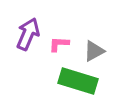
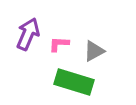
green rectangle: moved 4 px left, 1 px down
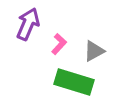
purple arrow: moved 10 px up
pink L-shape: rotated 130 degrees clockwise
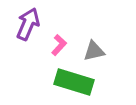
pink L-shape: moved 1 px down
gray triangle: rotated 15 degrees clockwise
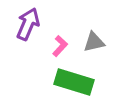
pink L-shape: moved 1 px right, 1 px down
gray triangle: moved 9 px up
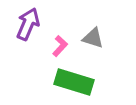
gray triangle: moved 1 px left, 4 px up; rotated 30 degrees clockwise
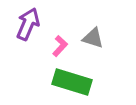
green rectangle: moved 2 px left
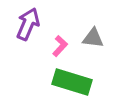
gray triangle: rotated 10 degrees counterclockwise
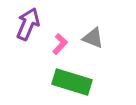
gray triangle: rotated 15 degrees clockwise
pink L-shape: moved 2 px up
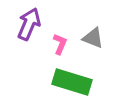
purple arrow: moved 1 px right
pink L-shape: rotated 20 degrees counterclockwise
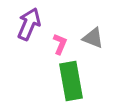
green rectangle: moved 1 px left, 1 px up; rotated 63 degrees clockwise
